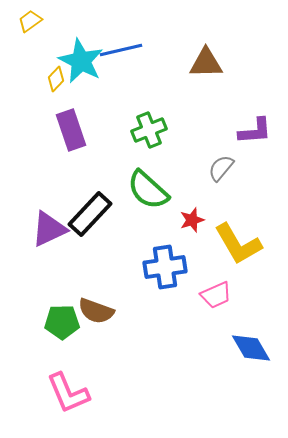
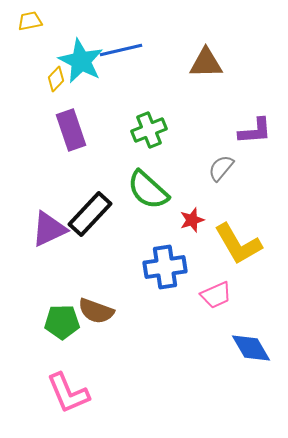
yellow trapezoid: rotated 25 degrees clockwise
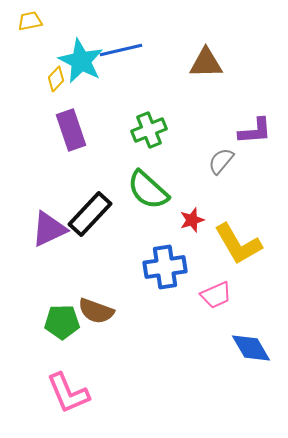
gray semicircle: moved 7 px up
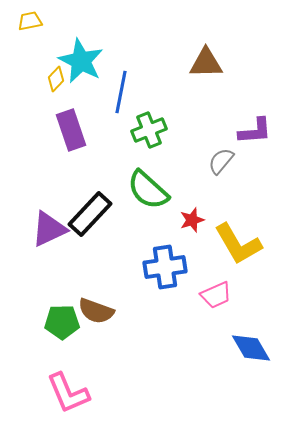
blue line: moved 42 px down; rotated 66 degrees counterclockwise
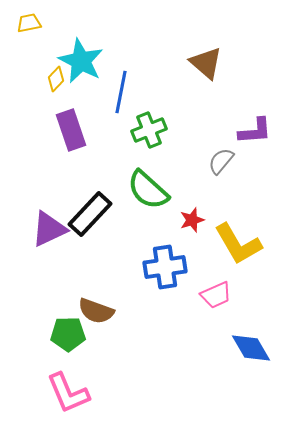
yellow trapezoid: moved 1 px left, 2 px down
brown triangle: rotated 42 degrees clockwise
green pentagon: moved 6 px right, 12 px down
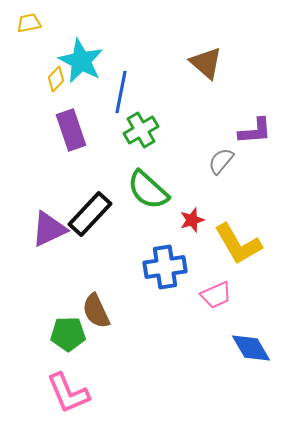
green cross: moved 8 px left; rotated 8 degrees counterclockwise
brown semicircle: rotated 45 degrees clockwise
